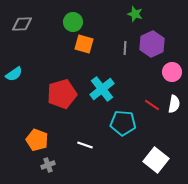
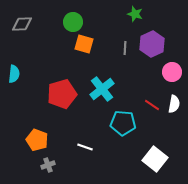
cyan semicircle: rotated 48 degrees counterclockwise
white line: moved 2 px down
white square: moved 1 px left, 1 px up
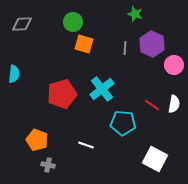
purple hexagon: rotated 10 degrees counterclockwise
pink circle: moved 2 px right, 7 px up
white line: moved 1 px right, 2 px up
white square: rotated 10 degrees counterclockwise
gray cross: rotated 32 degrees clockwise
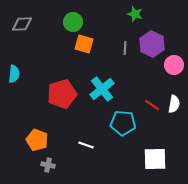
white square: rotated 30 degrees counterclockwise
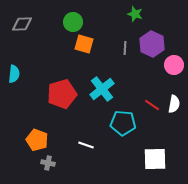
gray cross: moved 2 px up
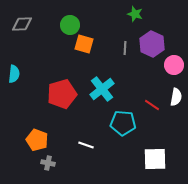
green circle: moved 3 px left, 3 px down
white semicircle: moved 2 px right, 7 px up
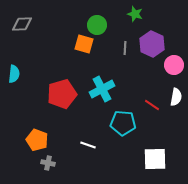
green circle: moved 27 px right
cyan cross: rotated 10 degrees clockwise
white line: moved 2 px right
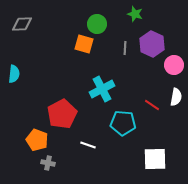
green circle: moved 1 px up
red pentagon: moved 20 px down; rotated 12 degrees counterclockwise
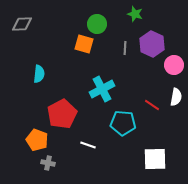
cyan semicircle: moved 25 px right
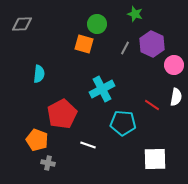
gray line: rotated 24 degrees clockwise
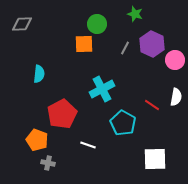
orange square: rotated 18 degrees counterclockwise
pink circle: moved 1 px right, 5 px up
cyan pentagon: rotated 25 degrees clockwise
